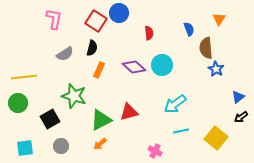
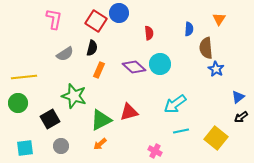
blue semicircle: rotated 24 degrees clockwise
cyan circle: moved 2 px left, 1 px up
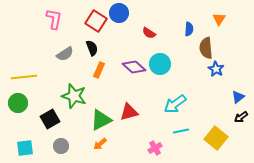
red semicircle: rotated 128 degrees clockwise
black semicircle: rotated 35 degrees counterclockwise
pink cross: moved 3 px up; rotated 32 degrees clockwise
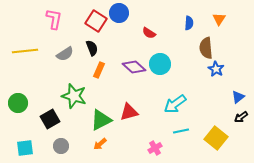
blue semicircle: moved 6 px up
yellow line: moved 1 px right, 26 px up
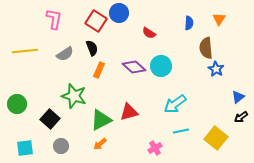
cyan circle: moved 1 px right, 2 px down
green circle: moved 1 px left, 1 px down
black square: rotated 18 degrees counterclockwise
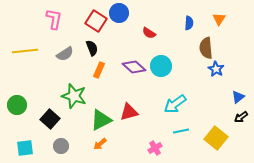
green circle: moved 1 px down
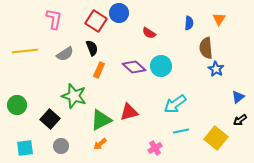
black arrow: moved 1 px left, 3 px down
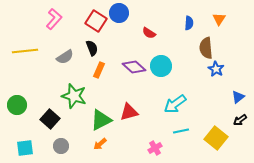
pink L-shape: rotated 30 degrees clockwise
gray semicircle: moved 3 px down
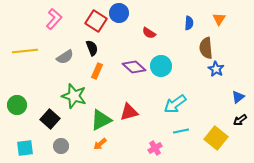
orange rectangle: moved 2 px left, 1 px down
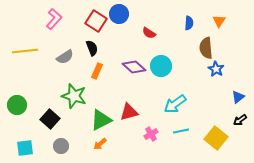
blue circle: moved 1 px down
orange triangle: moved 2 px down
pink cross: moved 4 px left, 14 px up
